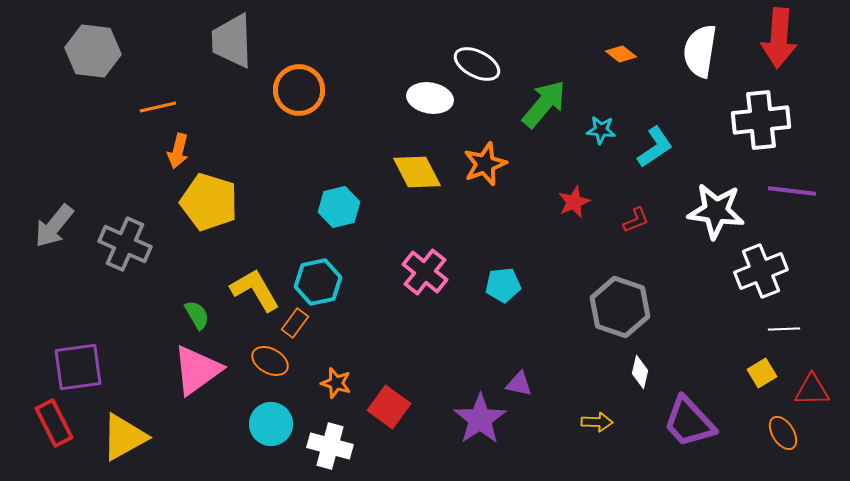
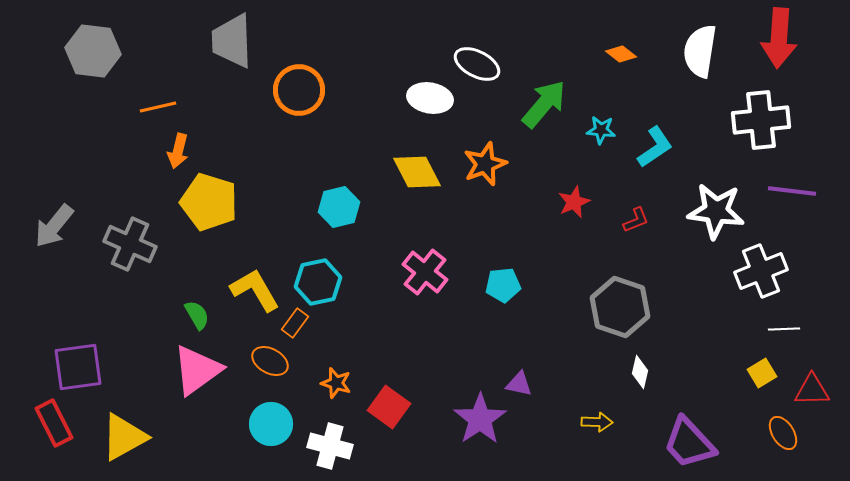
gray cross at (125, 244): moved 5 px right
purple trapezoid at (689, 422): moved 21 px down
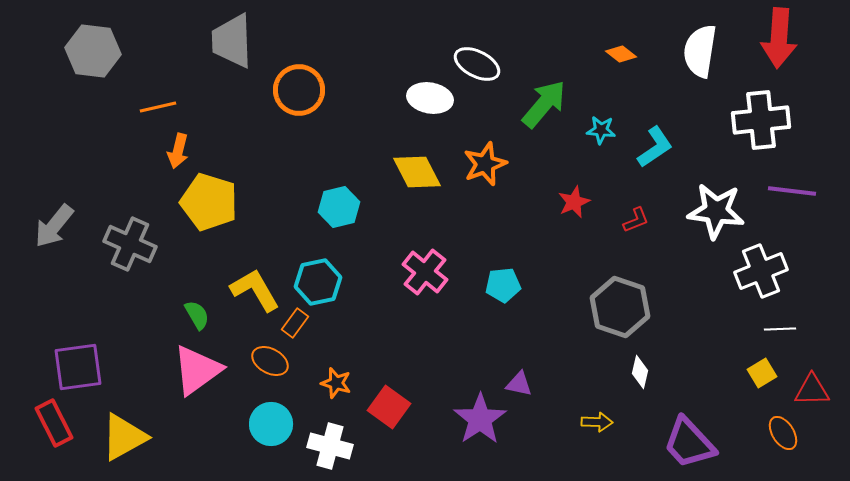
white line at (784, 329): moved 4 px left
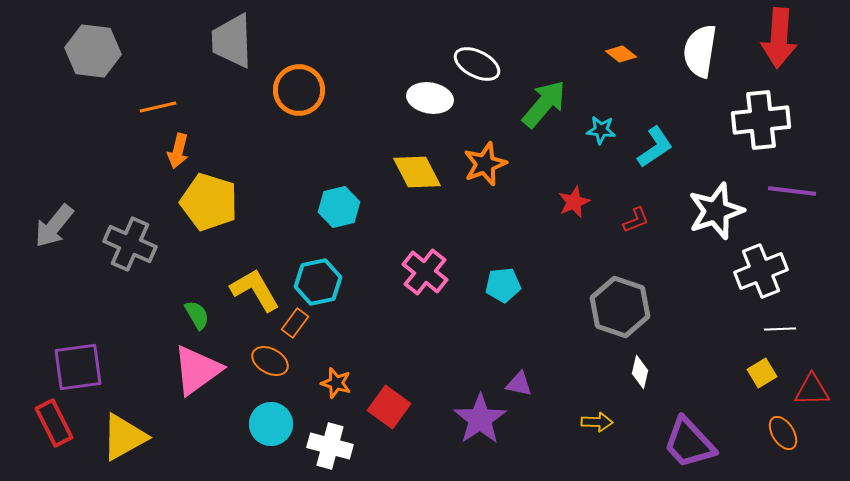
white star at (716, 211): rotated 26 degrees counterclockwise
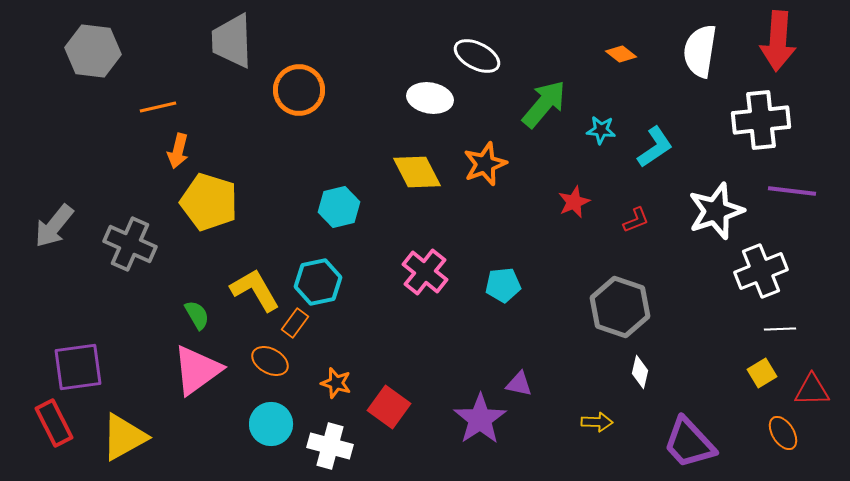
red arrow at (779, 38): moved 1 px left, 3 px down
white ellipse at (477, 64): moved 8 px up
